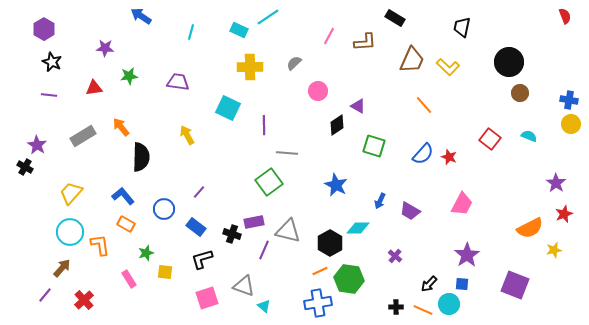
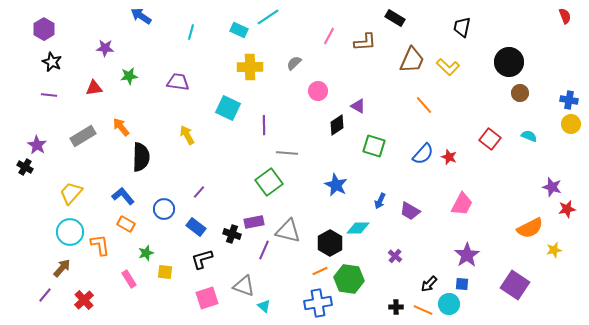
purple star at (556, 183): moved 4 px left, 4 px down; rotated 18 degrees counterclockwise
red star at (564, 214): moved 3 px right, 5 px up; rotated 12 degrees clockwise
purple square at (515, 285): rotated 12 degrees clockwise
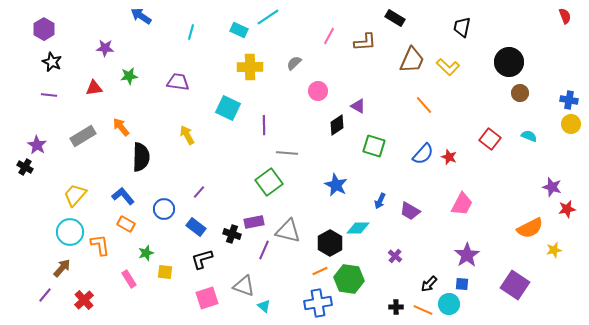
yellow trapezoid at (71, 193): moved 4 px right, 2 px down
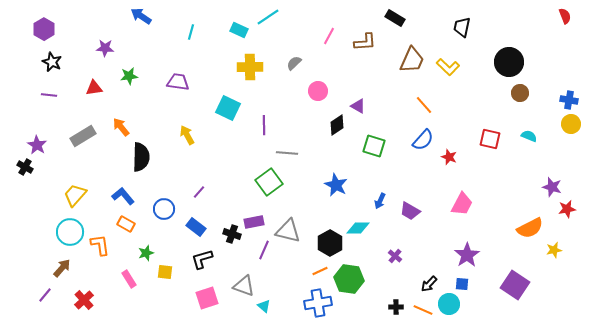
red square at (490, 139): rotated 25 degrees counterclockwise
blue semicircle at (423, 154): moved 14 px up
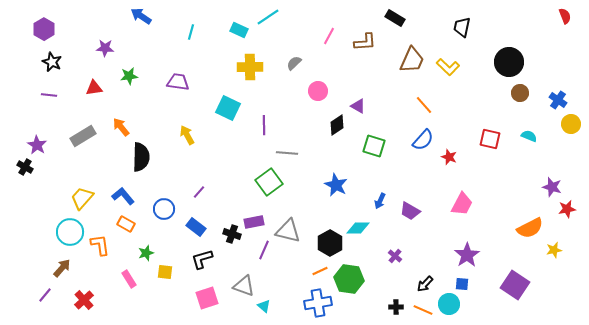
blue cross at (569, 100): moved 11 px left; rotated 24 degrees clockwise
yellow trapezoid at (75, 195): moved 7 px right, 3 px down
black arrow at (429, 284): moved 4 px left
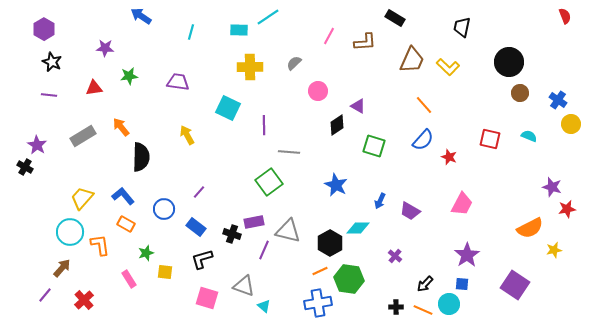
cyan rectangle at (239, 30): rotated 24 degrees counterclockwise
gray line at (287, 153): moved 2 px right, 1 px up
pink square at (207, 298): rotated 35 degrees clockwise
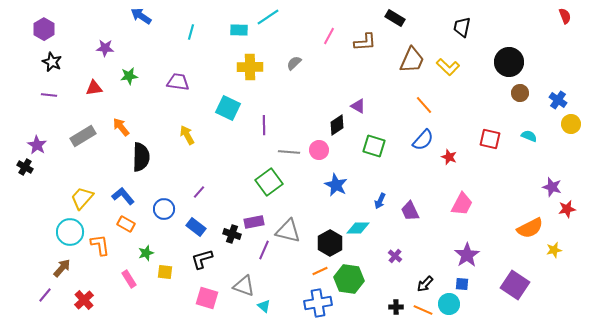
pink circle at (318, 91): moved 1 px right, 59 px down
purple trapezoid at (410, 211): rotated 35 degrees clockwise
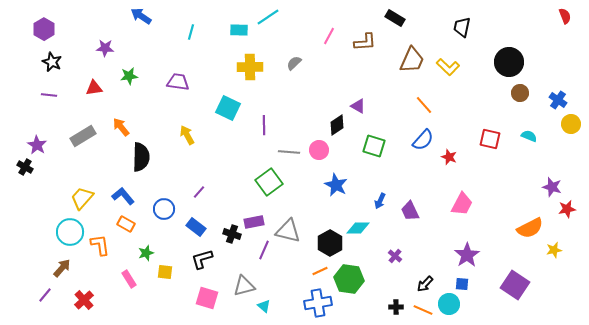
gray triangle at (244, 286): rotated 35 degrees counterclockwise
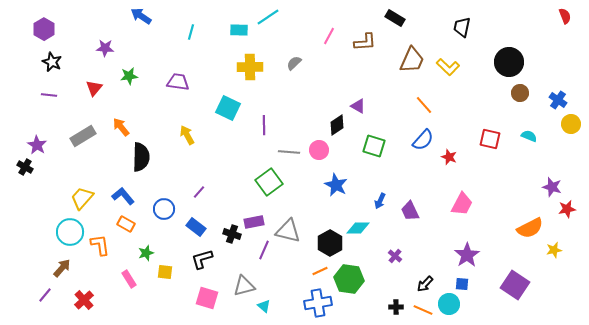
red triangle at (94, 88): rotated 42 degrees counterclockwise
